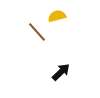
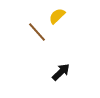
yellow semicircle: rotated 30 degrees counterclockwise
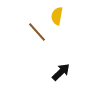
yellow semicircle: rotated 36 degrees counterclockwise
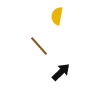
brown line: moved 2 px right, 14 px down
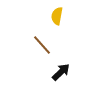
brown line: moved 3 px right, 1 px up
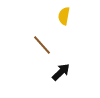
yellow semicircle: moved 7 px right
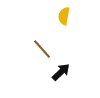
brown line: moved 4 px down
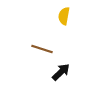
brown line: rotated 30 degrees counterclockwise
